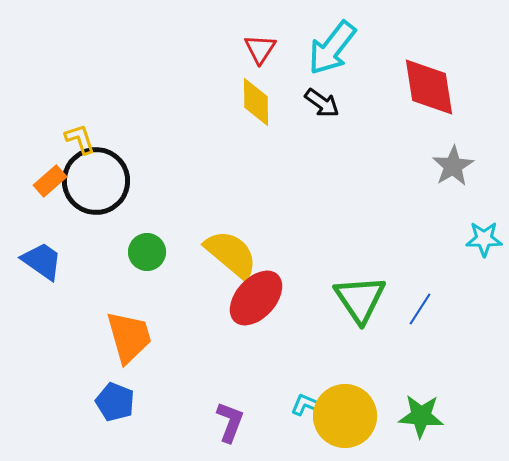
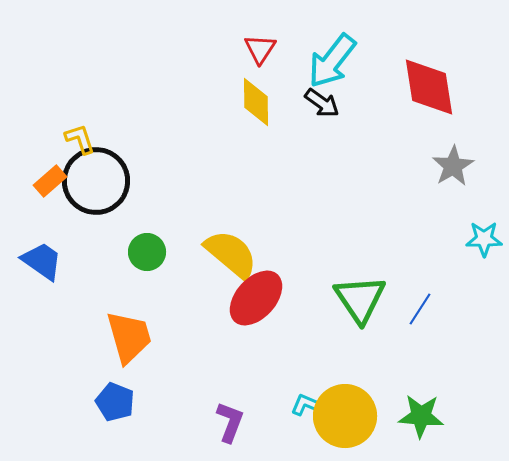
cyan arrow: moved 13 px down
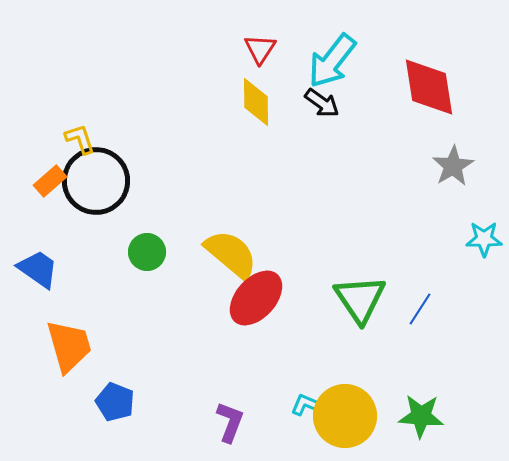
blue trapezoid: moved 4 px left, 8 px down
orange trapezoid: moved 60 px left, 9 px down
